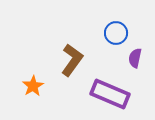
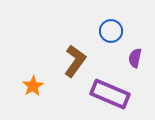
blue circle: moved 5 px left, 2 px up
brown L-shape: moved 3 px right, 1 px down
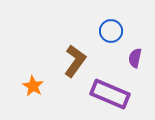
orange star: rotated 10 degrees counterclockwise
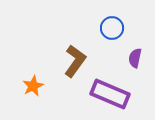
blue circle: moved 1 px right, 3 px up
orange star: rotated 15 degrees clockwise
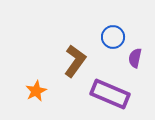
blue circle: moved 1 px right, 9 px down
orange star: moved 3 px right, 5 px down
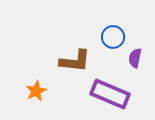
brown L-shape: rotated 60 degrees clockwise
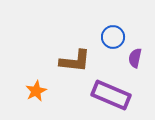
purple rectangle: moved 1 px right, 1 px down
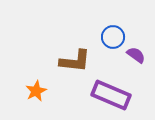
purple semicircle: moved 1 px right, 3 px up; rotated 114 degrees clockwise
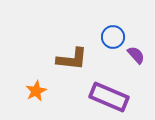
purple semicircle: rotated 12 degrees clockwise
brown L-shape: moved 3 px left, 2 px up
purple rectangle: moved 2 px left, 2 px down
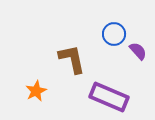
blue circle: moved 1 px right, 3 px up
purple semicircle: moved 2 px right, 4 px up
brown L-shape: rotated 108 degrees counterclockwise
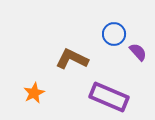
purple semicircle: moved 1 px down
brown L-shape: rotated 52 degrees counterclockwise
orange star: moved 2 px left, 2 px down
